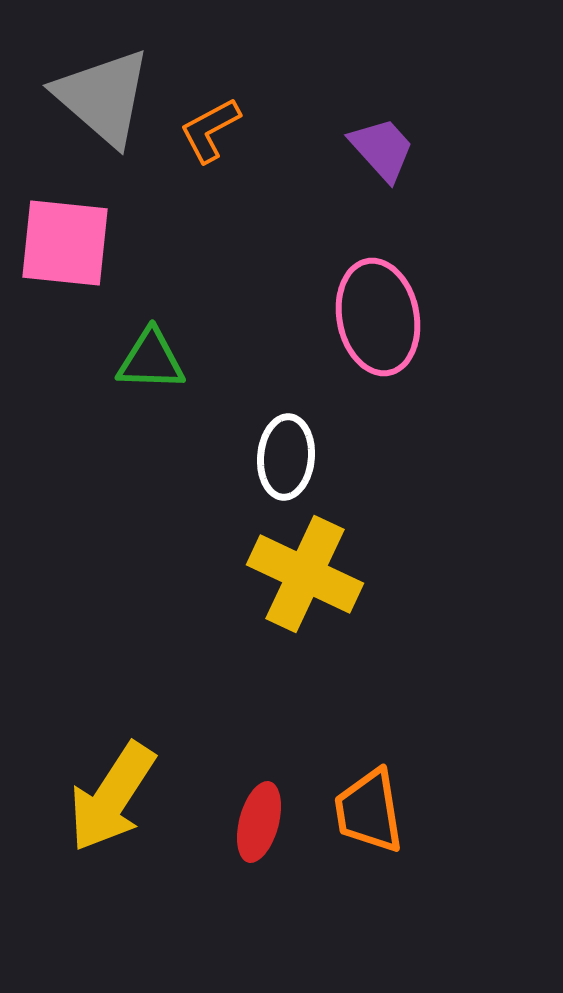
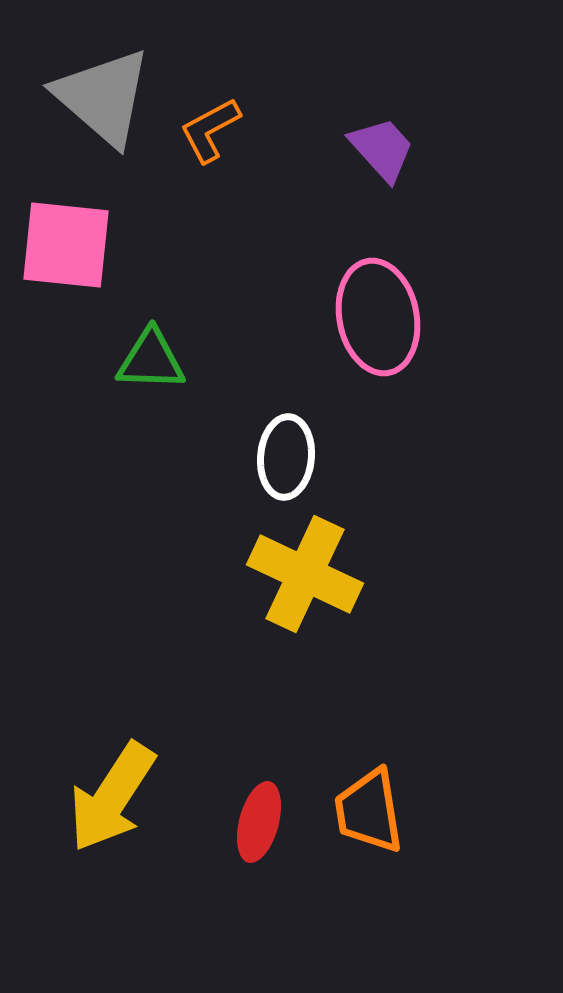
pink square: moved 1 px right, 2 px down
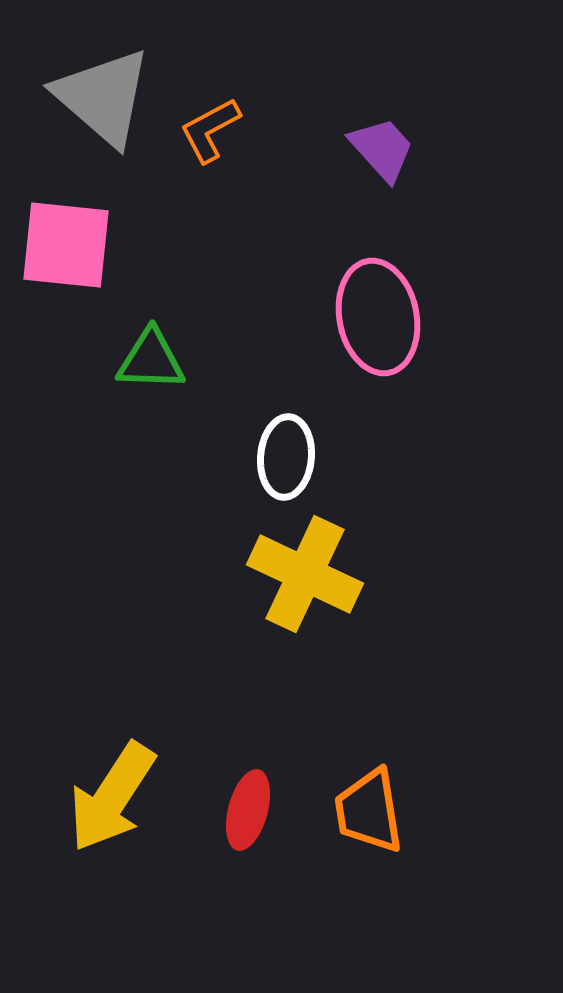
red ellipse: moved 11 px left, 12 px up
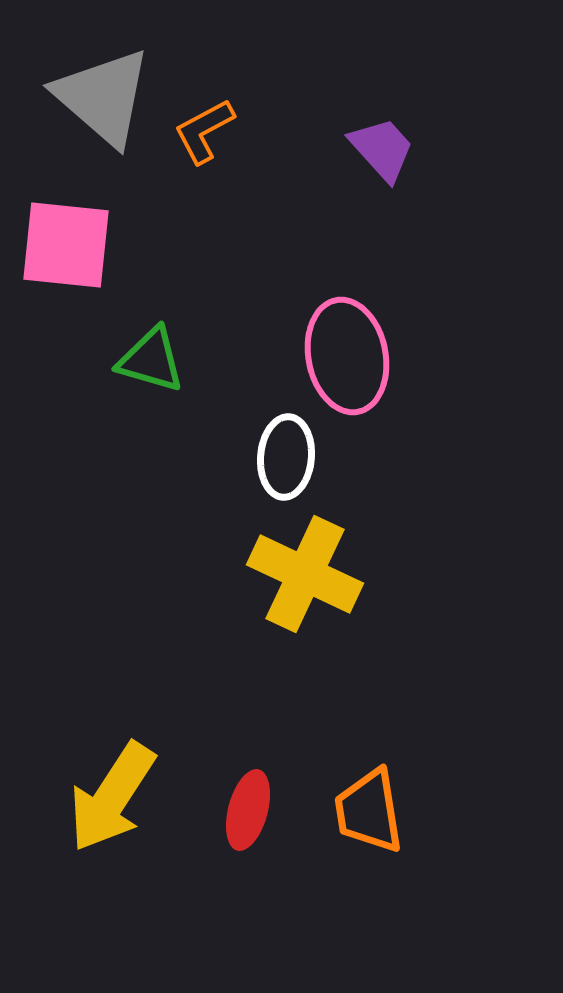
orange L-shape: moved 6 px left, 1 px down
pink ellipse: moved 31 px left, 39 px down
green triangle: rotated 14 degrees clockwise
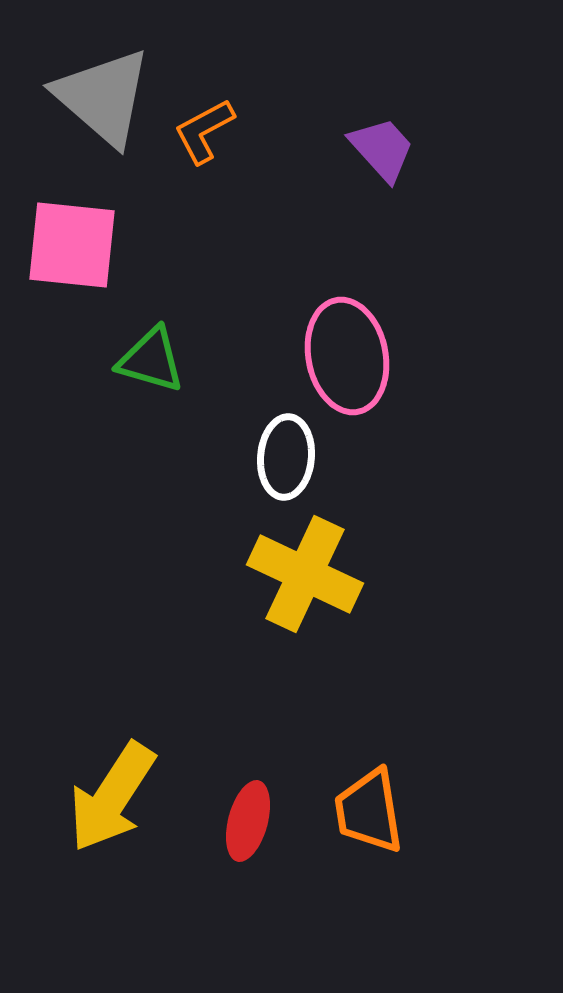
pink square: moved 6 px right
red ellipse: moved 11 px down
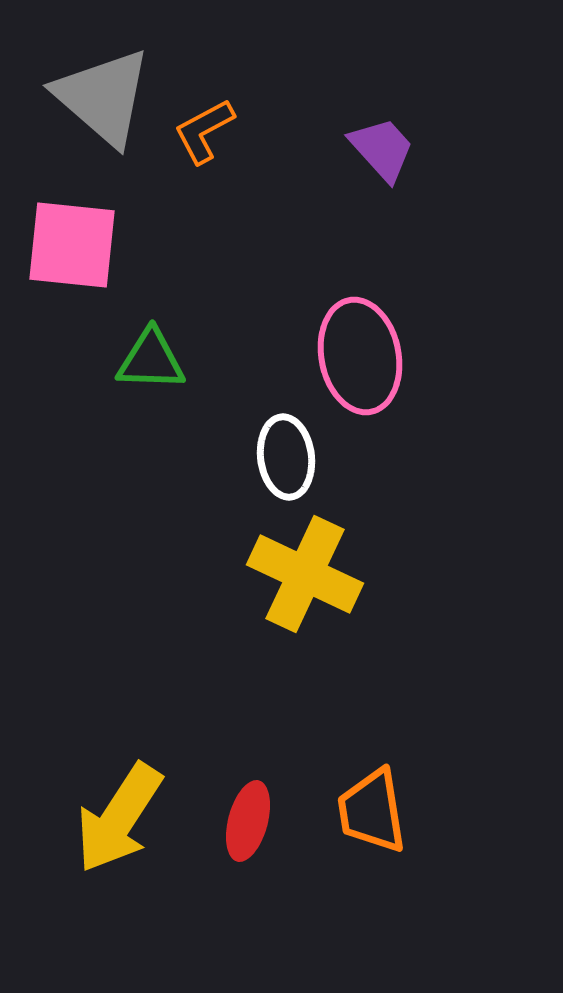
pink ellipse: moved 13 px right
green triangle: rotated 14 degrees counterclockwise
white ellipse: rotated 12 degrees counterclockwise
yellow arrow: moved 7 px right, 21 px down
orange trapezoid: moved 3 px right
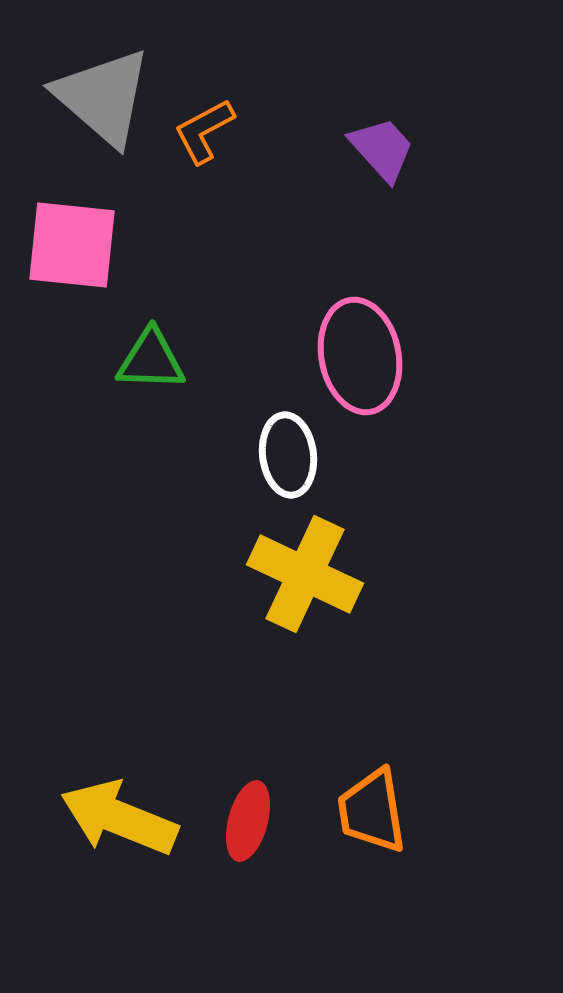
white ellipse: moved 2 px right, 2 px up
yellow arrow: rotated 79 degrees clockwise
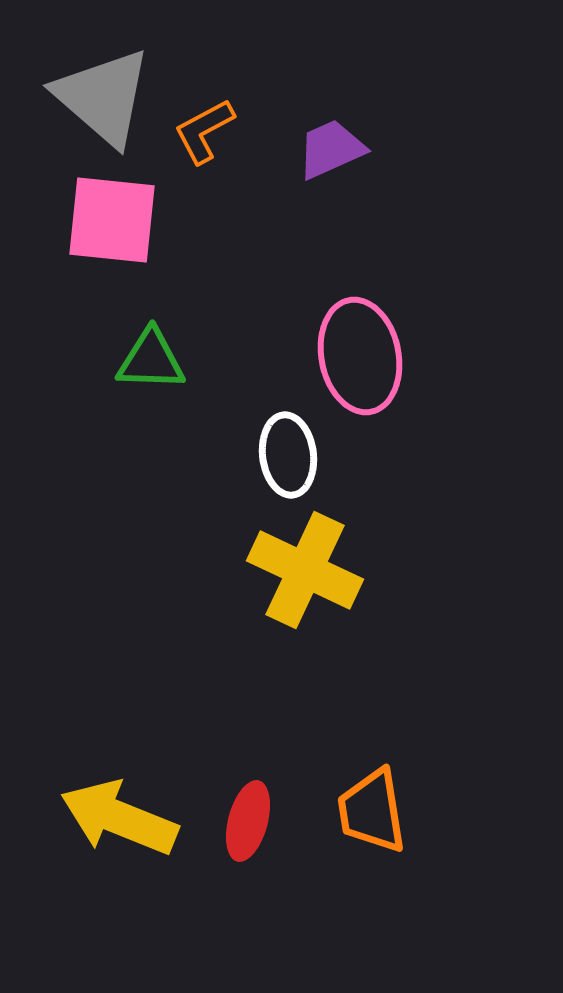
purple trapezoid: moved 51 px left; rotated 72 degrees counterclockwise
pink square: moved 40 px right, 25 px up
yellow cross: moved 4 px up
